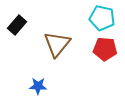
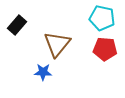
blue star: moved 5 px right, 14 px up
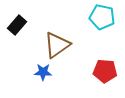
cyan pentagon: moved 1 px up
brown triangle: moved 1 px down; rotated 16 degrees clockwise
red pentagon: moved 22 px down
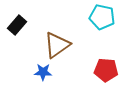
red pentagon: moved 1 px right, 1 px up
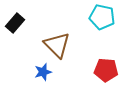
black rectangle: moved 2 px left, 2 px up
brown triangle: rotated 40 degrees counterclockwise
blue star: rotated 18 degrees counterclockwise
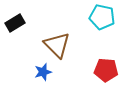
black rectangle: rotated 18 degrees clockwise
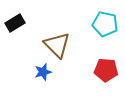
cyan pentagon: moved 3 px right, 7 px down
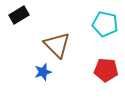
black rectangle: moved 4 px right, 8 px up
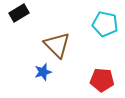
black rectangle: moved 2 px up
red pentagon: moved 4 px left, 10 px down
